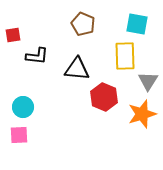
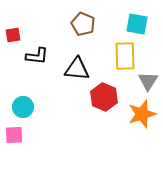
pink square: moved 5 px left
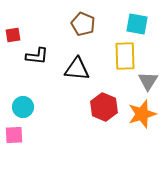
red hexagon: moved 10 px down
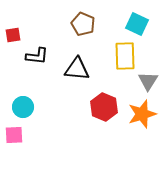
cyan square: rotated 15 degrees clockwise
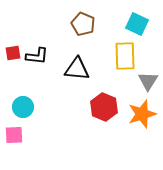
red square: moved 18 px down
